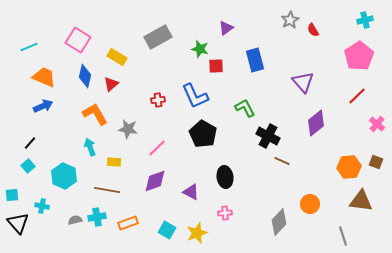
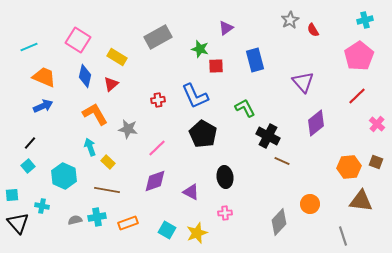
yellow rectangle at (114, 162): moved 6 px left; rotated 40 degrees clockwise
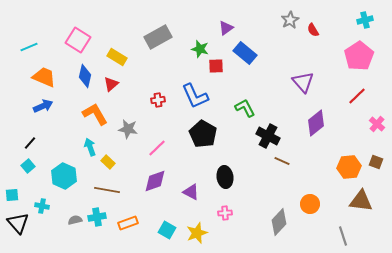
blue rectangle at (255, 60): moved 10 px left, 7 px up; rotated 35 degrees counterclockwise
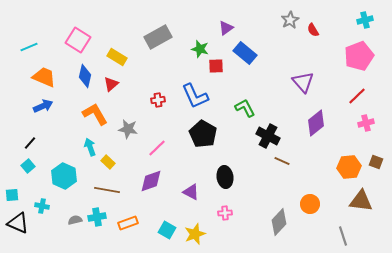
pink pentagon at (359, 56): rotated 12 degrees clockwise
pink cross at (377, 124): moved 11 px left, 1 px up; rotated 35 degrees clockwise
purple diamond at (155, 181): moved 4 px left
black triangle at (18, 223): rotated 25 degrees counterclockwise
yellow star at (197, 233): moved 2 px left, 1 px down
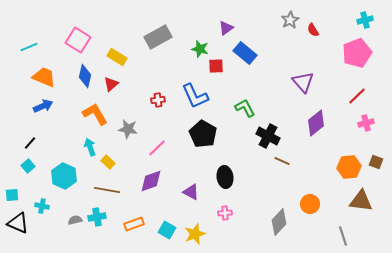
pink pentagon at (359, 56): moved 2 px left, 3 px up
orange rectangle at (128, 223): moved 6 px right, 1 px down
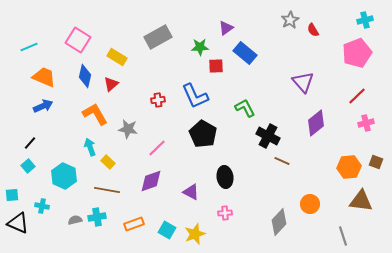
green star at (200, 49): moved 2 px up; rotated 18 degrees counterclockwise
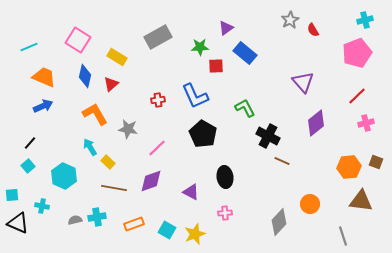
cyan arrow at (90, 147): rotated 12 degrees counterclockwise
brown line at (107, 190): moved 7 px right, 2 px up
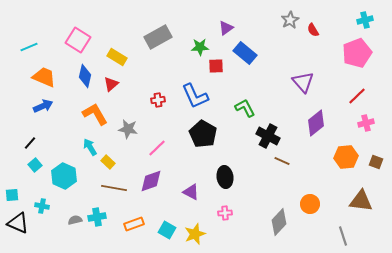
cyan square at (28, 166): moved 7 px right, 1 px up
orange hexagon at (349, 167): moved 3 px left, 10 px up
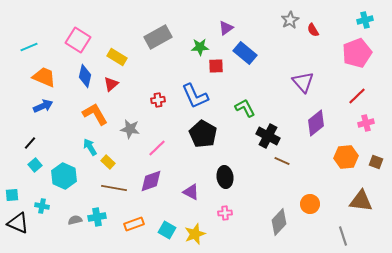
gray star at (128, 129): moved 2 px right
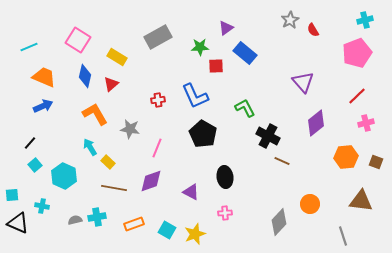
pink line at (157, 148): rotated 24 degrees counterclockwise
